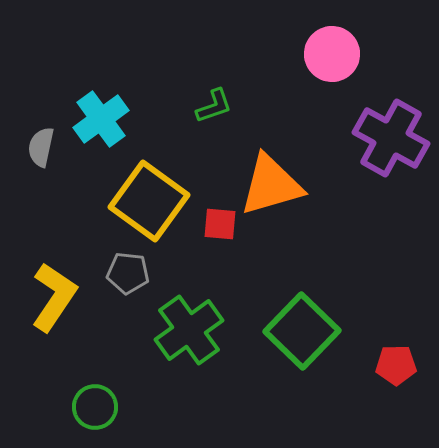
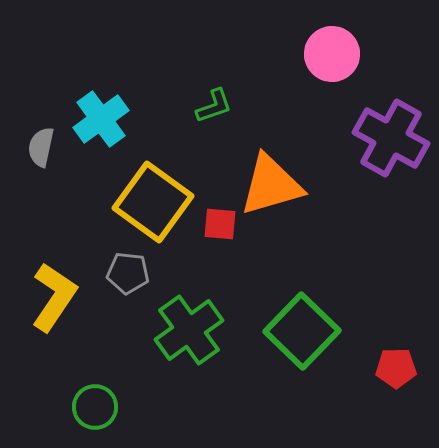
yellow square: moved 4 px right, 1 px down
red pentagon: moved 3 px down
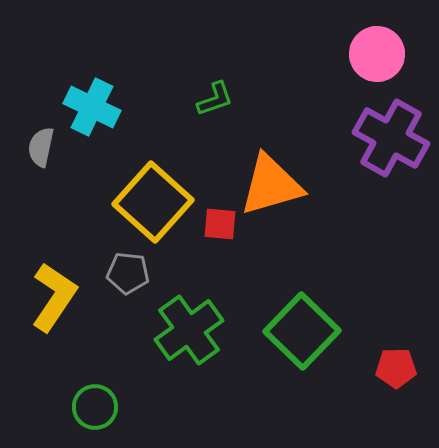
pink circle: moved 45 px right
green L-shape: moved 1 px right, 7 px up
cyan cross: moved 9 px left, 12 px up; rotated 28 degrees counterclockwise
yellow square: rotated 6 degrees clockwise
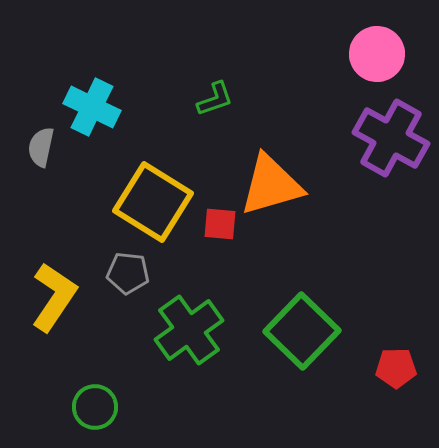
yellow square: rotated 10 degrees counterclockwise
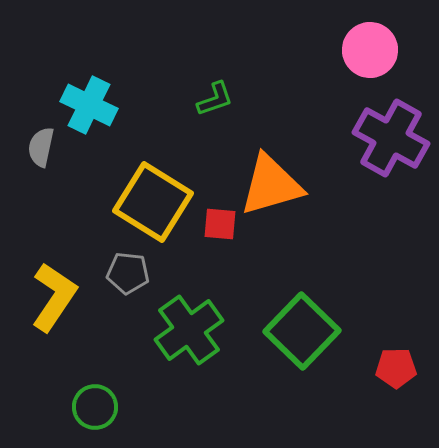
pink circle: moved 7 px left, 4 px up
cyan cross: moved 3 px left, 2 px up
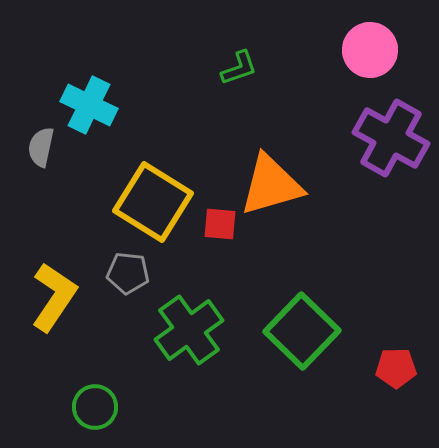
green L-shape: moved 24 px right, 31 px up
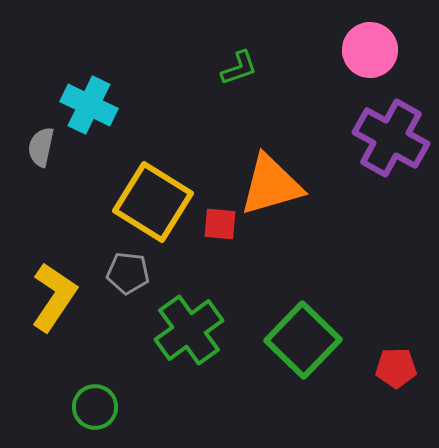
green square: moved 1 px right, 9 px down
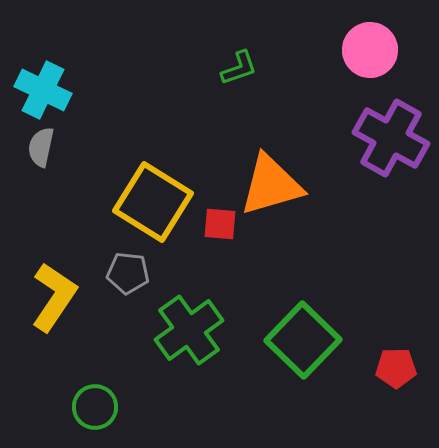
cyan cross: moved 46 px left, 15 px up
